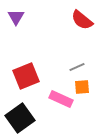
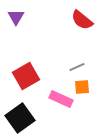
red square: rotated 8 degrees counterclockwise
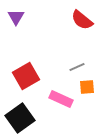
orange square: moved 5 px right
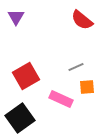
gray line: moved 1 px left
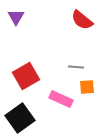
gray line: rotated 28 degrees clockwise
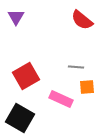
black square: rotated 24 degrees counterclockwise
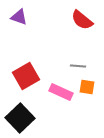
purple triangle: moved 3 px right; rotated 42 degrees counterclockwise
gray line: moved 2 px right, 1 px up
orange square: rotated 14 degrees clockwise
pink rectangle: moved 7 px up
black square: rotated 16 degrees clockwise
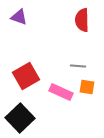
red semicircle: rotated 50 degrees clockwise
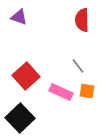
gray line: rotated 49 degrees clockwise
red square: rotated 12 degrees counterclockwise
orange square: moved 4 px down
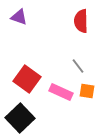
red semicircle: moved 1 px left, 1 px down
red square: moved 1 px right, 3 px down; rotated 12 degrees counterclockwise
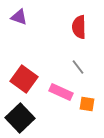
red semicircle: moved 2 px left, 6 px down
gray line: moved 1 px down
red square: moved 3 px left
orange square: moved 13 px down
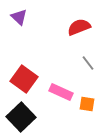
purple triangle: rotated 24 degrees clockwise
red semicircle: rotated 70 degrees clockwise
gray line: moved 10 px right, 4 px up
black square: moved 1 px right, 1 px up
